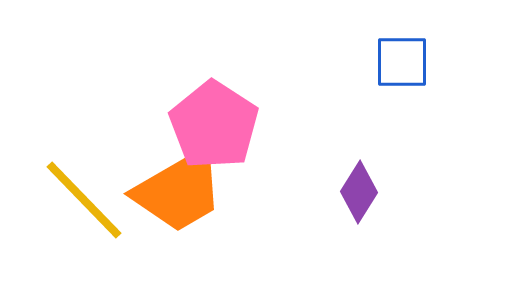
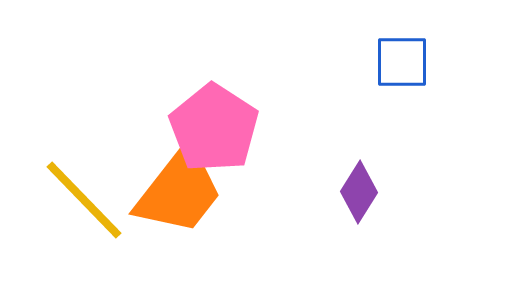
pink pentagon: moved 3 px down
orange trapezoid: rotated 22 degrees counterclockwise
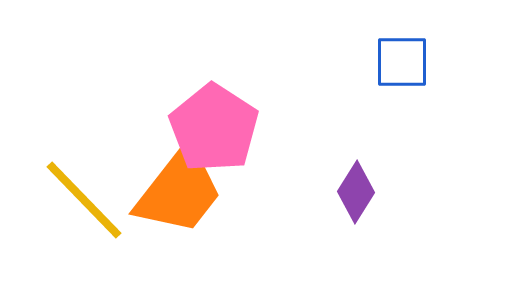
purple diamond: moved 3 px left
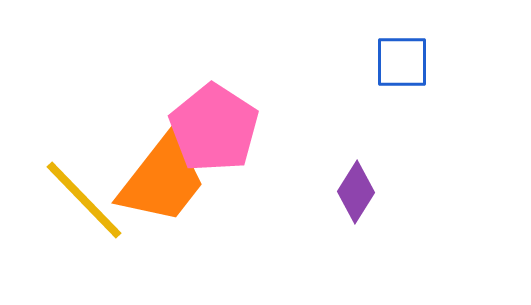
orange trapezoid: moved 17 px left, 11 px up
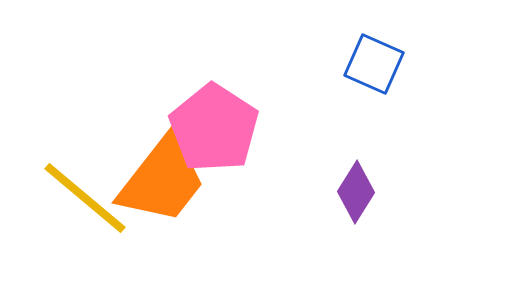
blue square: moved 28 px left, 2 px down; rotated 24 degrees clockwise
yellow line: moved 1 px right, 2 px up; rotated 6 degrees counterclockwise
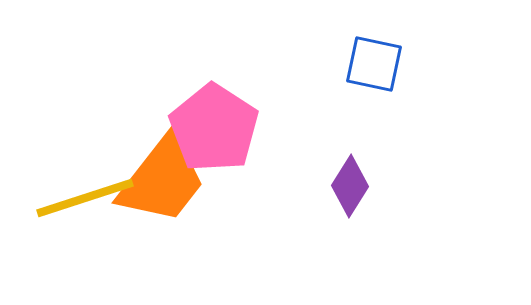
blue square: rotated 12 degrees counterclockwise
purple diamond: moved 6 px left, 6 px up
yellow line: rotated 58 degrees counterclockwise
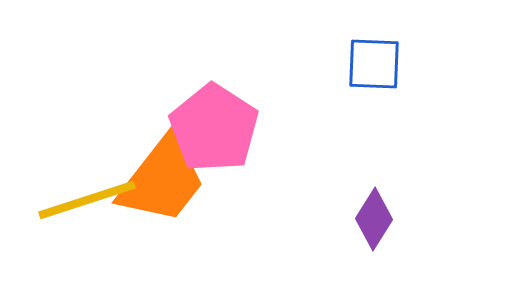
blue square: rotated 10 degrees counterclockwise
purple diamond: moved 24 px right, 33 px down
yellow line: moved 2 px right, 2 px down
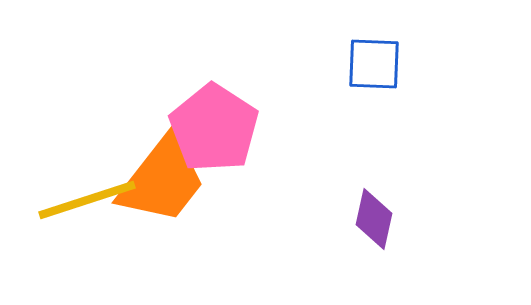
purple diamond: rotated 20 degrees counterclockwise
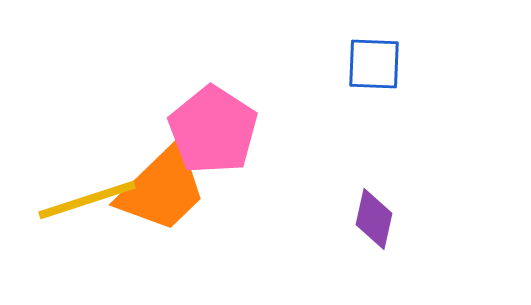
pink pentagon: moved 1 px left, 2 px down
orange trapezoid: moved 9 px down; rotated 8 degrees clockwise
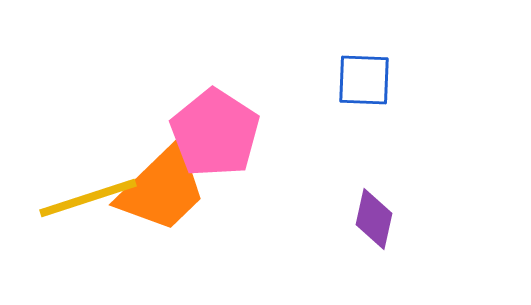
blue square: moved 10 px left, 16 px down
pink pentagon: moved 2 px right, 3 px down
yellow line: moved 1 px right, 2 px up
